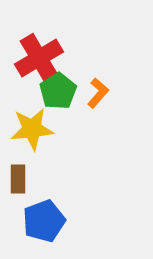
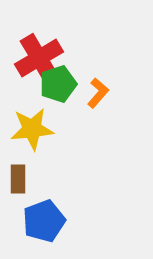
green pentagon: moved 7 px up; rotated 15 degrees clockwise
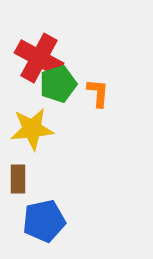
red cross: rotated 30 degrees counterclockwise
orange L-shape: rotated 36 degrees counterclockwise
blue pentagon: rotated 9 degrees clockwise
